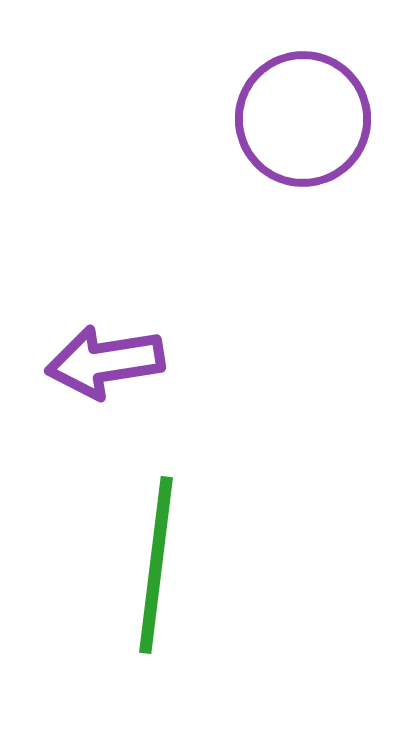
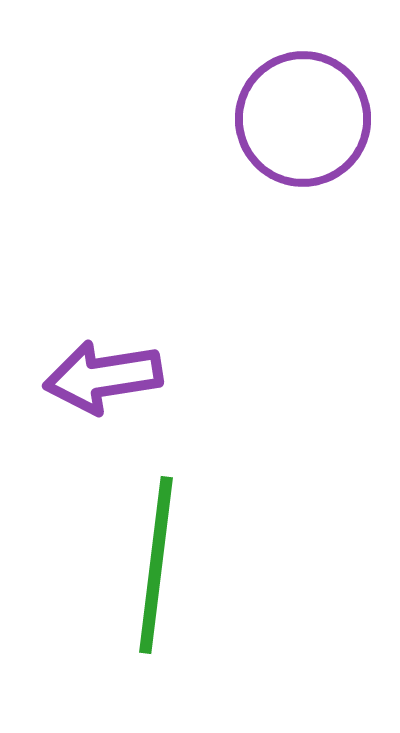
purple arrow: moved 2 px left, 15 px down
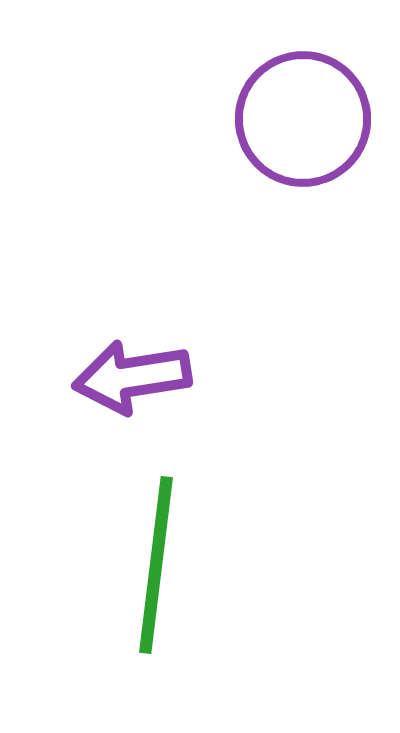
purple arrow: moved 29 px right
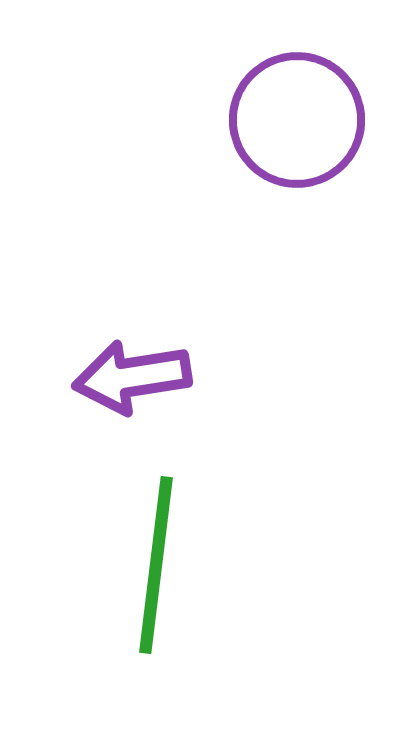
purple circle: moved 6 px left, 1 px down
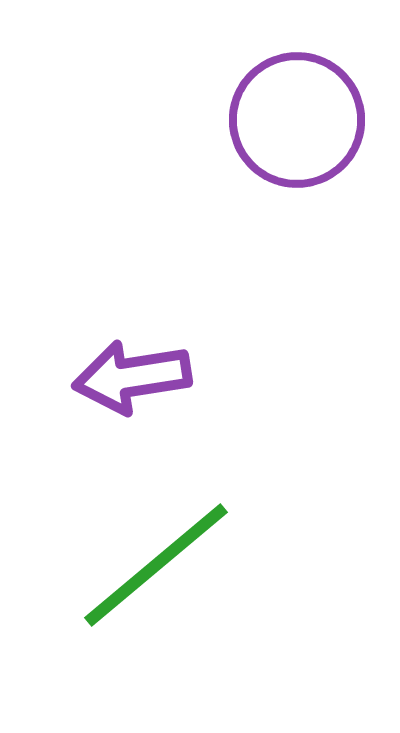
green line: rotated 43 degrees clockwise
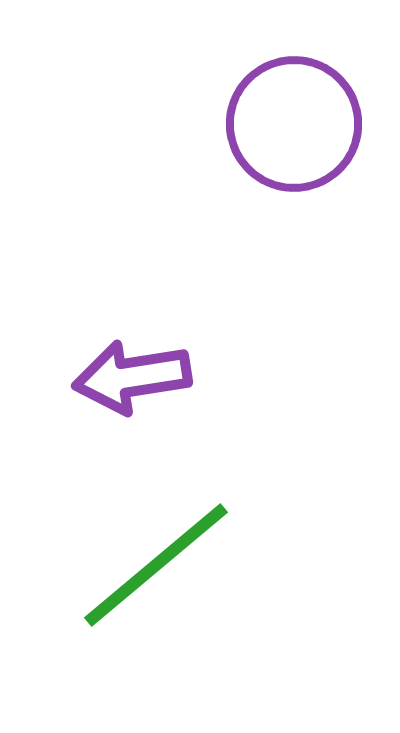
purple circle: moved 3 px left, 4 px down
